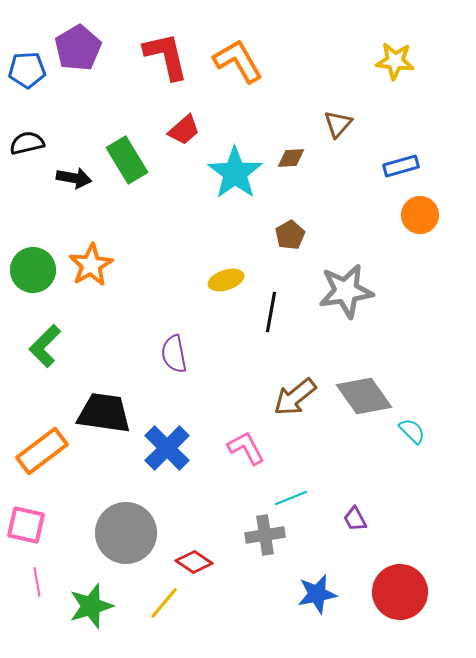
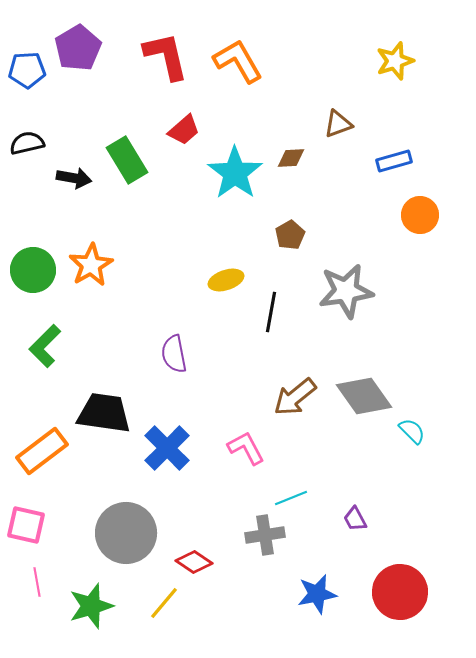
yellow star: rotated 24 degrees counterclockwise
brown triangle: rotated 28 degrees clockwise
blue rectangle: moved 7 px left, 5 px up
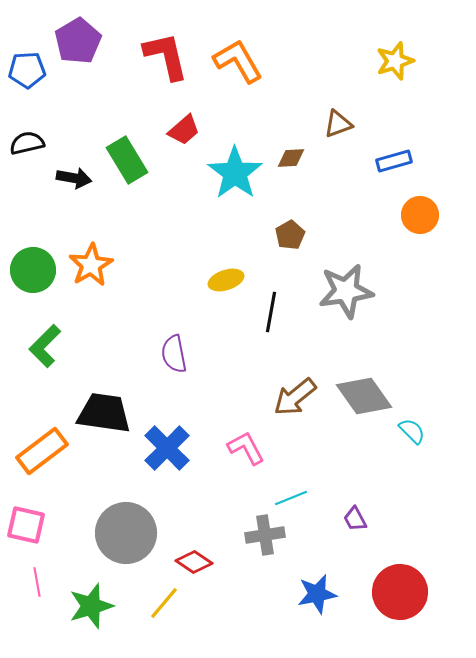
purple pentagon: moved 7 px up
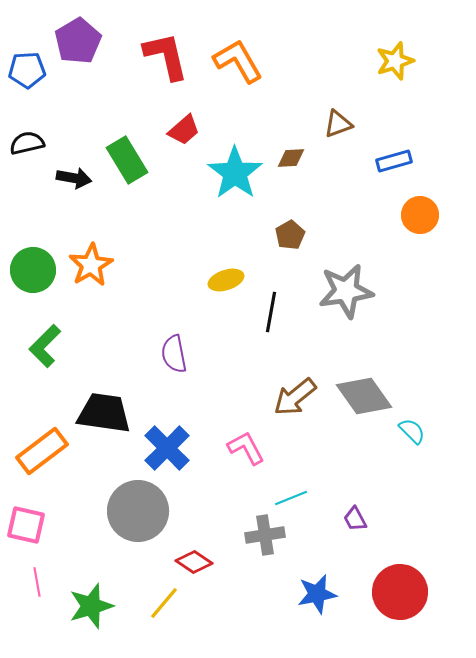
gray circle: moved 12 px right, 22 px up
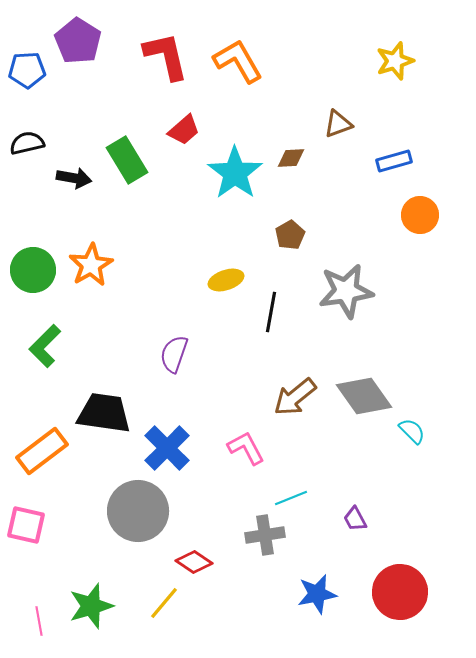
purple pentagon: rotated 9 degrees counterclockwise
purple semicircle: rotated 30 degrees clockwise
pink line: moved 2 px right, 39 px down
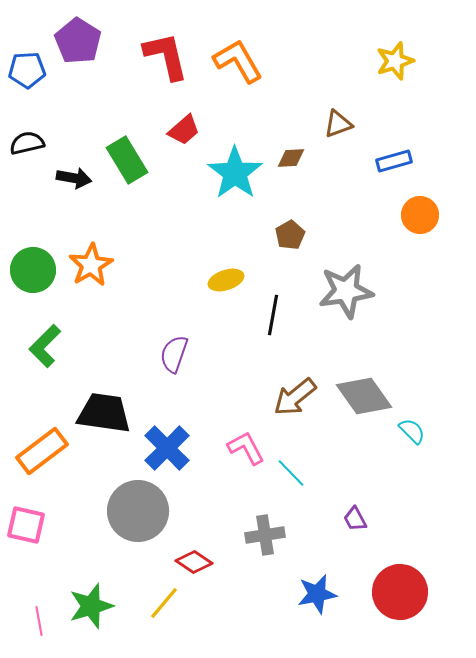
black line: moved 2 px right, 3 px down
cyan line: moved 25 px up; rotated 68 degrees clockwise
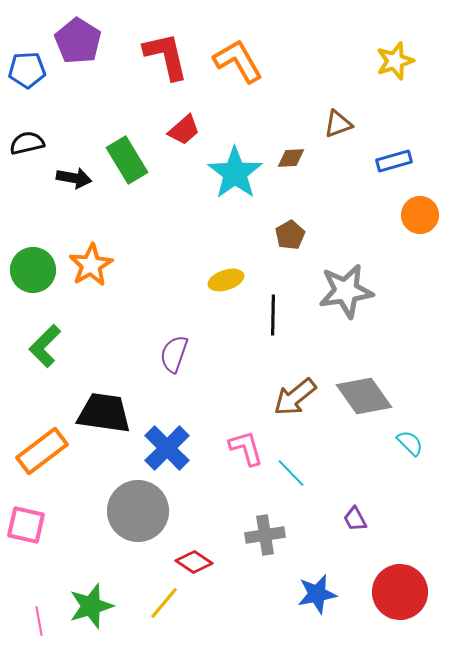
black line: rotated 9 degrees counterclockwise
cyan semicircle: moved 2 px left, 12 px down
pink L-shape: rotated 12 degrees clockwise
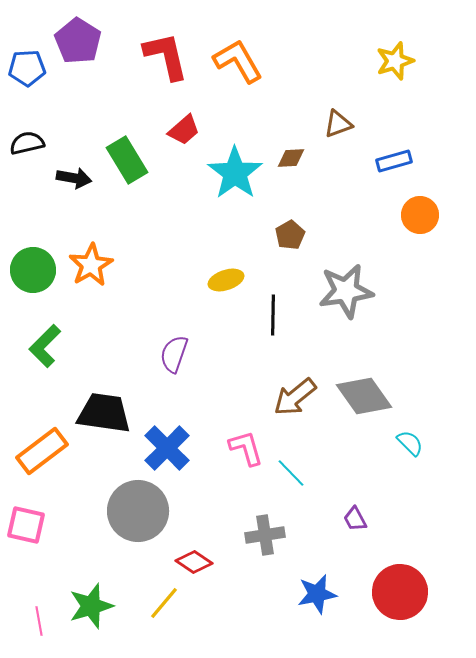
blue pentagon: moved 2 px up
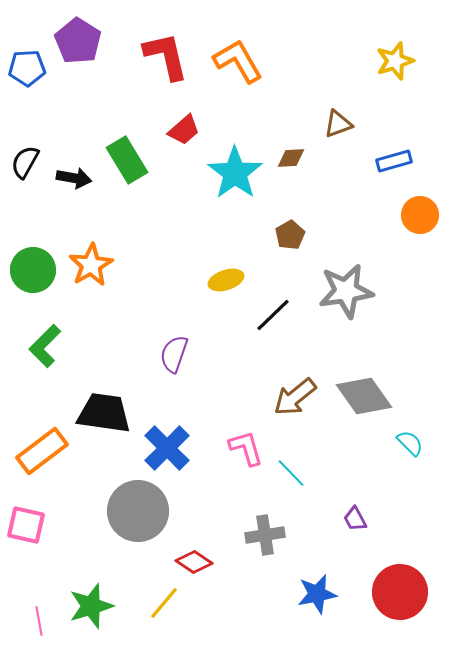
black semicircle: moved 2 px left, 19 px down; rotated 48 degrees counterclockwise
black line: rotated 45 degrees clockwise
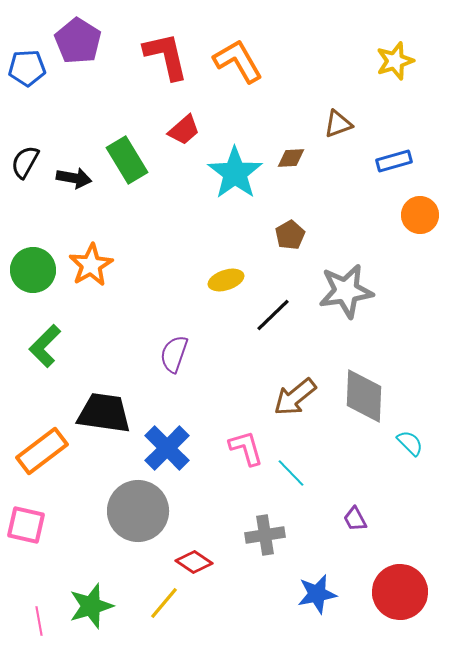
gray diamond: rotated 38 degrees clockwise
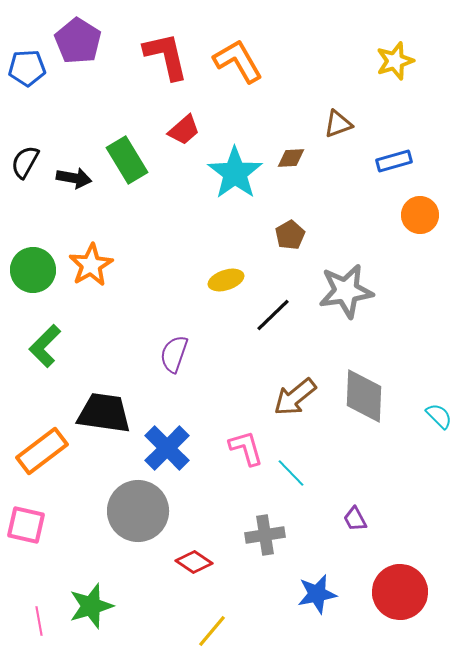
cyan semicircle: moved 29 px right, 27 px up
yellow line: moved 48 px right, 28 px down
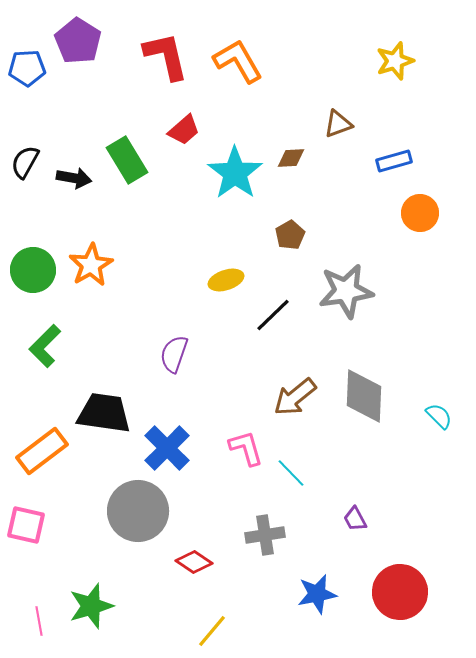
orange circle: moved 2 px up
